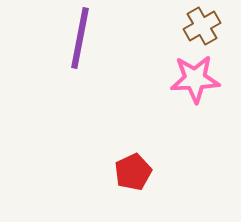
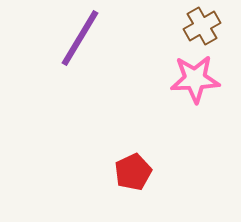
purple line: rotated 20 degrees clockwise
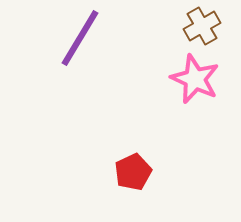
pink star: rotated 27 degrees clockwise
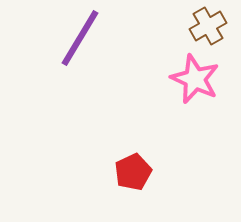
brown cross: moved 6 px right
